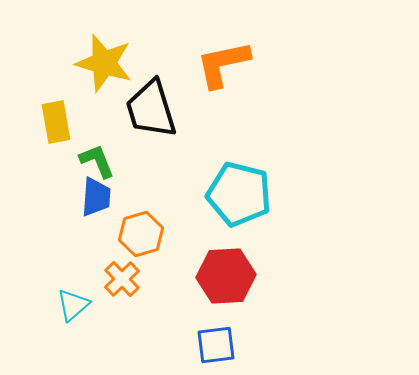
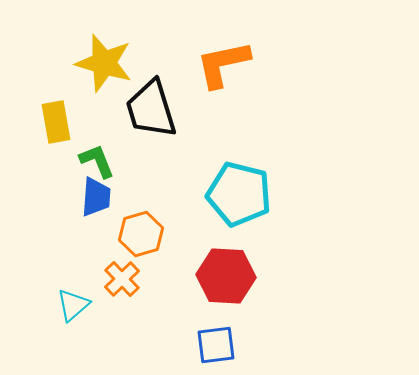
red hexagon: rotated 6 degrees clockwise
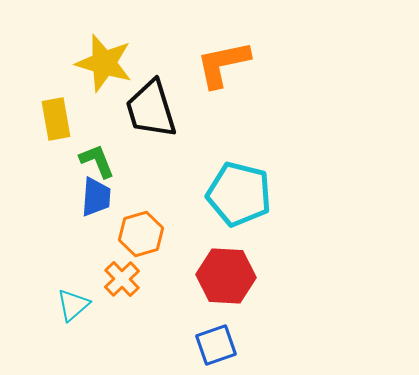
yellow rectangle: moved 3 px up
blue square: rotated 12 degrees counterclockwise
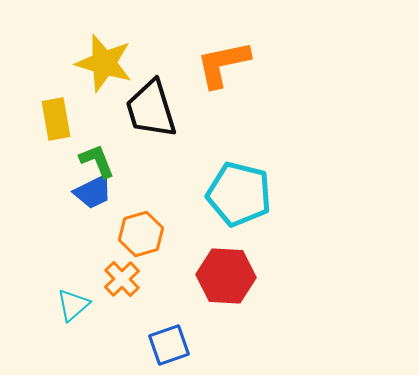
blue trapezoid: moved 3 px left, 5 px up; rotated 60 degrees clockwise
blue square: moved 47 px left
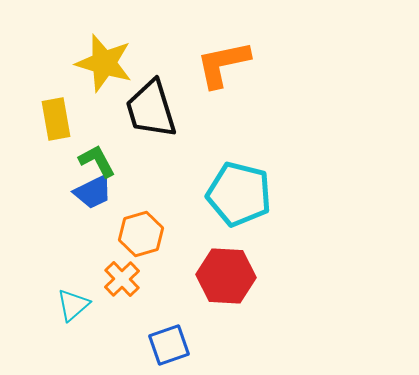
green L-shape: rotated 6 degrees counterclockwise
